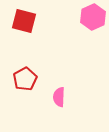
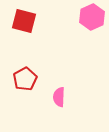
pink hexagon: moved 1 px left
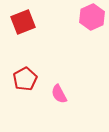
red square: moved 1 px left, 1 px down; rotated 35 degrees counterclockwise
pink semicircle: moved 3 px up; rotated 30 degrees counterclockwise
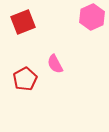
pink semicircle: moved 4 px left, 30 px up
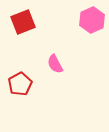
pink hexagon: moved 3 px down
red pentagon: moved 5 px left, 5 px down
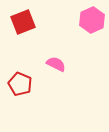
pink semicircle: moved 1 px right; rotated 144 degrees clockwise
red pentagon: rotated 20 degrees counterclockwise
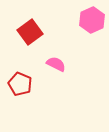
red square: moved 7 px right, 10 px down; rotated 15 degrees counterclockwise
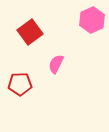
pink semicircle: rotated 90 degrees counterclockwise
red pentagon: rotated 25 degrees counterclockwise
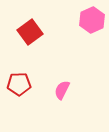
pink semicircle: moved 6 px right, 26 px down
red pentagon: moved 1 px left
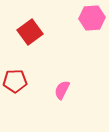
pink hexagon: moved 2 px up; rotated 20 degrees clockwise
red pentagon: moved 4 px left, 3 px up
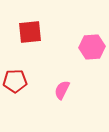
pink hexagon: moved 29 px down
red square: rotated 30 degrees clockwise
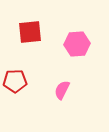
pink hexagon: moved 15 px left, 3 px up
